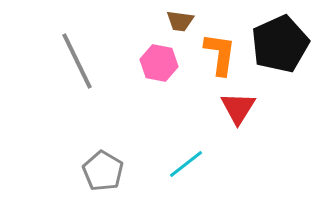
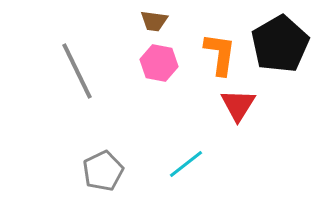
brown trapezoid: moved 26 px left
black pentagon: rotated 6 degrees counterclockwise
gray line: moved 10 px down
red triangle: moved 3 px up
gray pentagon: rotated 15 degrees clockwise
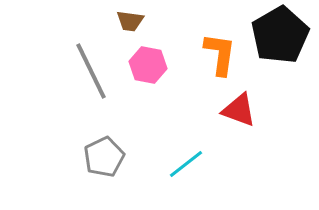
brown trapezoid: moved 24 px left
black pentagon: moved 9 px up
pink hexagon: moved 11 px left, 2 px down
gray line: moved 14 px right
red triangle: moved 1 px right, 5 px down; rotated 42 degrees counterclockwise
gray pentagon: moved 1 px right, 14 px up
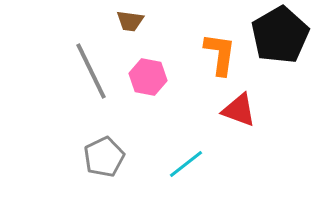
pink hexagon: moved 12 px down
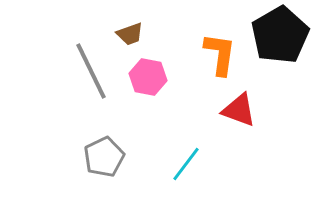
brown trapezoid: moved 13 px down; rotated 28 degrees counterclockwise
cyan line: rotated 15 degrees counterclockwise
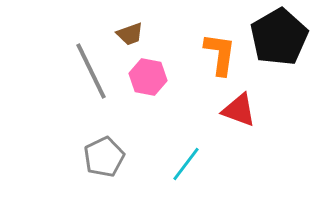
black pentagon: moved 1 px left, 2 px down
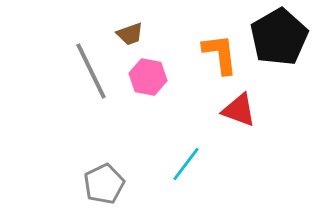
orange L-shape: rotated 15 degrees counterclockwise
gray pentagon: moved 27 px down
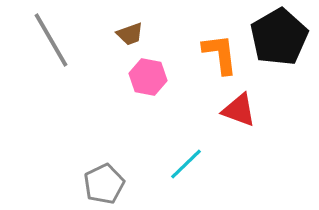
gray line: moved 40 px left, 31 px up; rotated 4 degrees counterclockwise
cyan line: rotated 9 degrees clockwise
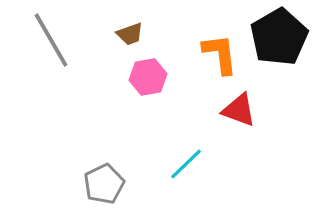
pink hexagon: rotated 21 degrees counterclockwise
